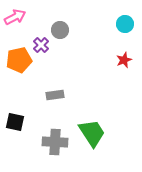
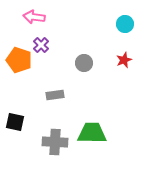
pink arrow: moved 19 px right; rotated 145 degrees counterclockwise
gray circle: moved 24 px right, 33 px down
orange pentagon: rotated 30 degrees clockwise
green trapezoid: rotated 56 degrees counterclockwise
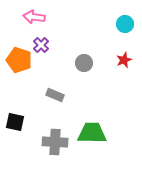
gray rectangle: rotated 30 degrees clockwise
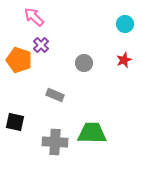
pink arrow: rotated 35 degrees clockwise
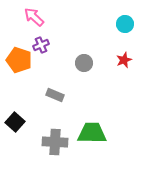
purple cross: rotated 21 degrees clockwise
black square: rotated 30 degrees clockwise
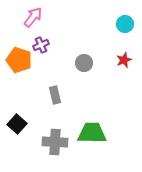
pink arrow: moved 1 px left; rotated 85 degrees clockwise
gray rectangle: rotated 54 degrees clockwise
black square: moved 2 px right, 2 px down
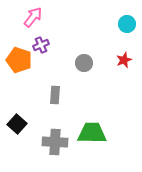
cyan circle: moved 2 px right
gray rectangle: rotated 18 degrees clockwise
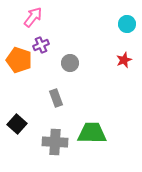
gray circle: moved 14 px left
gray rectangle: moved 1 px right, 3 px down; rotated 24 degrees counterclockwise
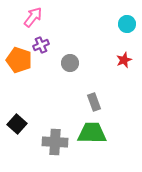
gray rectangle: moved 38 px right, 4 px down
